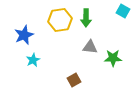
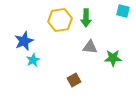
cyan square: rotated 16 degrees counterclockwise
blue star: moved 6 px down
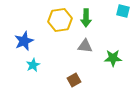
gray triangle: moved 5 px left, 1 px up
cyan star: moved 5 px down
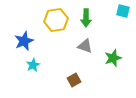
yellow hexagon: moved 4 px left
gray triangle: rotated 14 degrees clockwise
green star: rotated 18 degrees counterclockwise
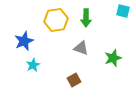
gray triangle: moved 4 px left, 2 px down
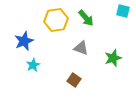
green arrow: rotated 42 degrees counterclockwise
brown square: rotated 24 degrees counterclockwise
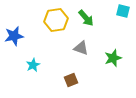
blue star: moved 10 px left, 5 px up; rotated 12 degrees clockwise
brown square: moved 3 px left; rotated 32 degrees clockwise
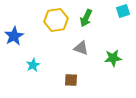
cyan square: rotated 32 degrees counterclockwise
green arrow: rotated 66 degrees clockwise
blue star: rotated 18 degrees counterclockwise
green star: rotated 12 degrees clockwise
brown square: rotated 24 degrees clockwise
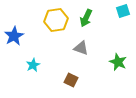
green star: moved 5 px right, 4 px down; rotated 30 degrees clockwise
brown square: rotated 24 degrees clockwise
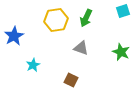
green star: moved 3 px right, 10 px up
